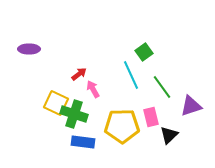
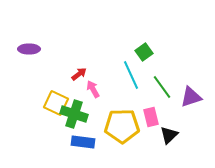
purple triangle: moved 9 px up
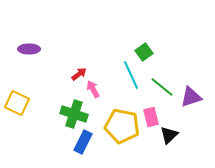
green line: rotated 15 degrees counterclockwise
yellow square: moved 39 px left
yellow pentagon: rotated 12 degrees clockwise
blue rectangle: rotated 70 degrees counterclockwise
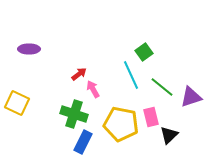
yellow pentagon: moved 1 px left, 2 px up
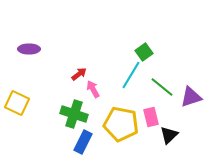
cyan line: rotated 56 degrees clockwise
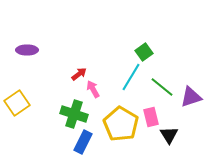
purple ellipse: moved 2 px left, 1 px down
cyan line: moved 2 px down
yellow square: rotated 30 degrees clockwise
yellow pentagon: rotated 20 degrees clockwise
black triangle: rotated 18 degrees counterclockwise
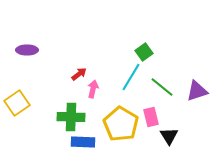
pink arrow: rotated 42 degrees clockwise
purple triangle: moved 6 px right, 6 px up
green cross: moved 3 px left, 3 px down; rotated 16 degrees counterclockwise
black triangle: moved 1 px down
blue rectangle: rotated 65 degrees clockwise
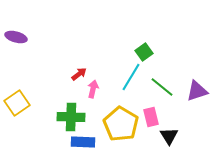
purple ellipse: moved 11 px left, 13 px up; rotated 15 degrees clockwise
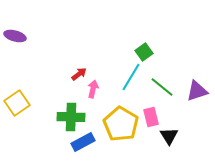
purple ellipse: moved 1 px left, 1 px up
blue rectangle: rotated 30 degrees counterclockwise
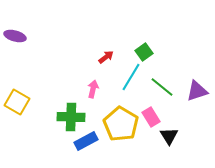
red arrow: moved 27 px right, 17 px up
yellow square: moved 1 px up; rotated 25 degrees counterclockwise
pink rectangle: rotated 18 degrees counterclockwise
blue rectangle: moved 3 px right, 1 px up
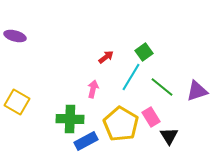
green cross: moved 1 px left, 2 px down
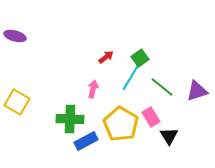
green square: moved 4 px left, 6 px down
